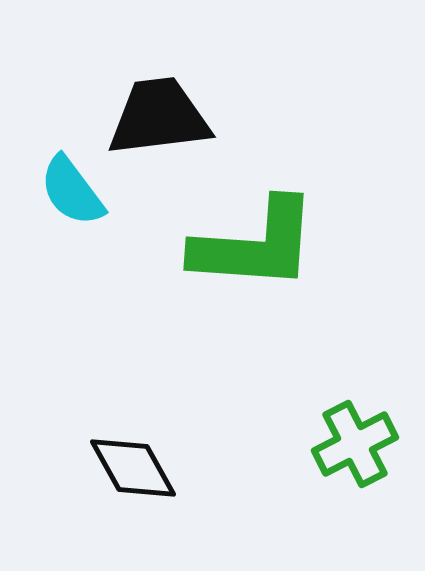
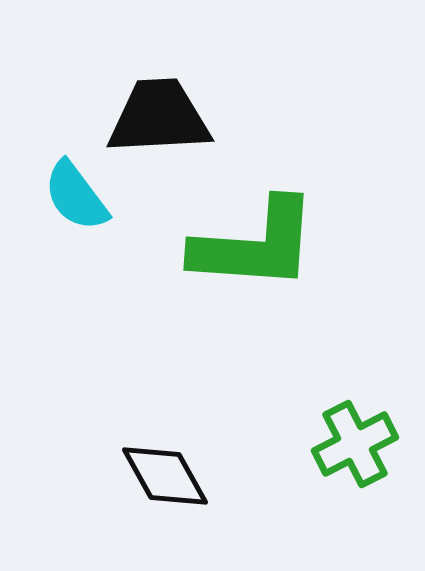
black trapezoid: rotated 4 degrees clockwise
cyan semicircle: moved 4 px right, 5 px down
black diamond: moved 32 px right, 8 px down
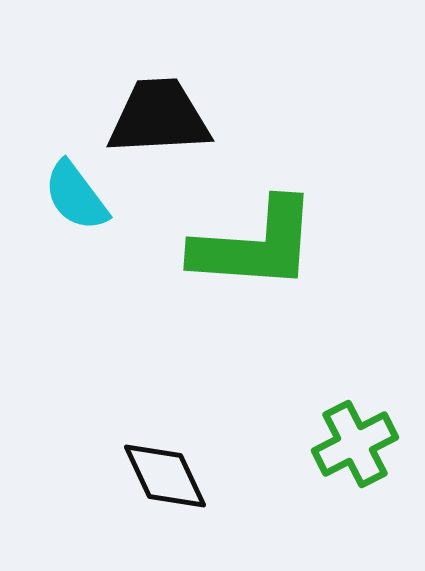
black diamond: rotated 4 degrees clockwise
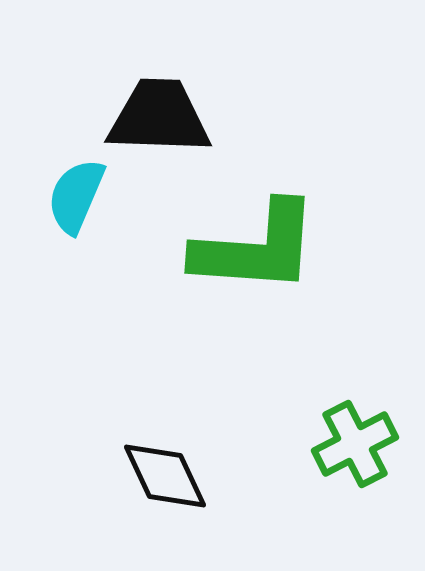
black trapezoid: rotated 5 degrees clockwise
cyan semicircle: rotated 60 degrees clockwise
green L-shape: moved 1 px right, 3 px down
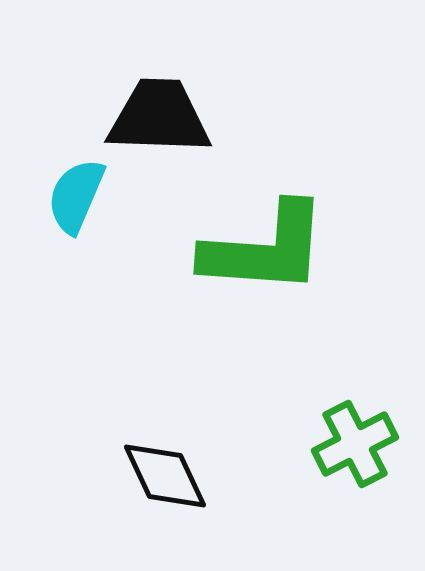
green L-shape: moved 9 px right, 1 px down
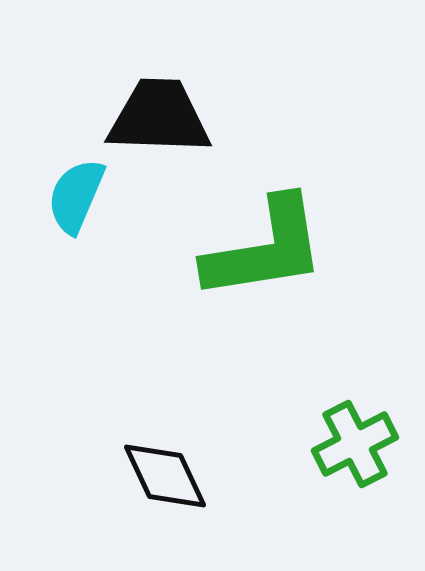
green L-shape: rotated 13 degrees counterclockwise
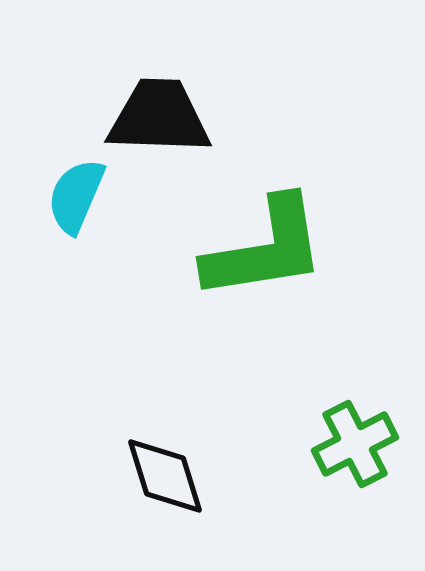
black diamond: rotated 8 degrees clockwise
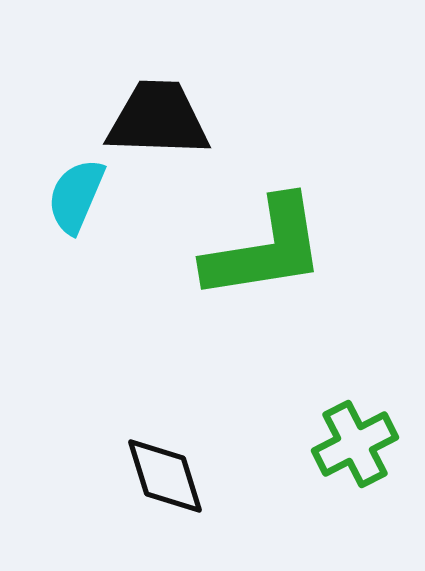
black trapezoid: moved 1 px left, 2 px down
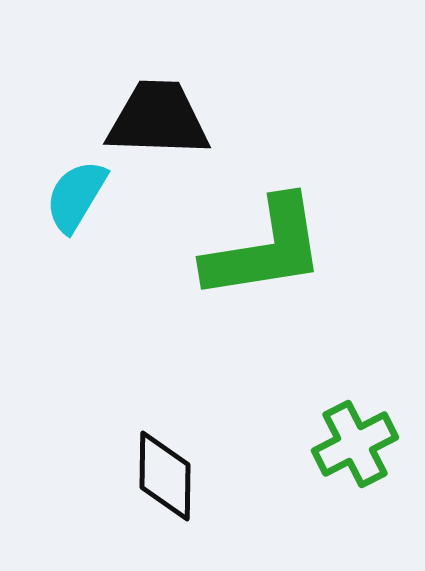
cyan semicircle: rotated 8 degrees clockwise
black diamond: rotated 18 degrees clockwise
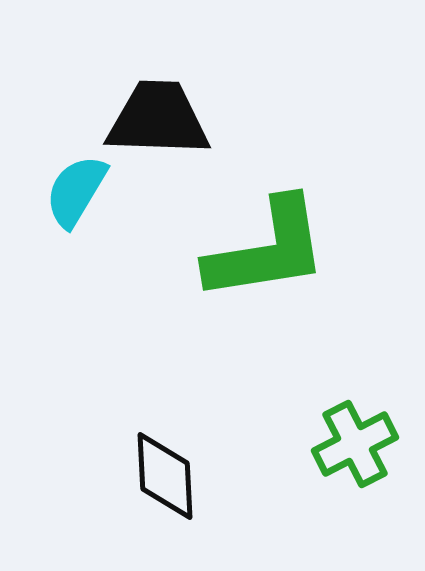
cyan semicircle: moved 5 px up
green L-shape: moved 2 px right, 1 px down
black diamond: rotated 4 degrees counterclockwise
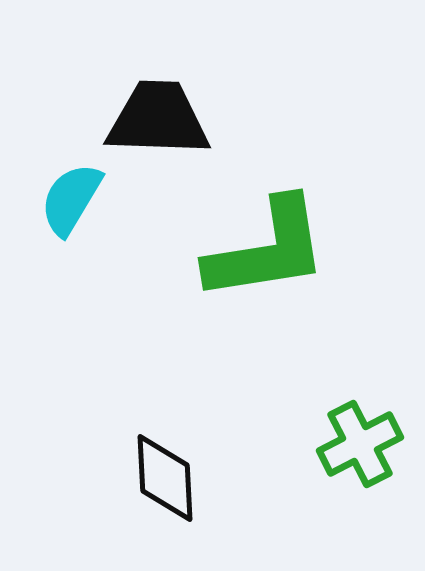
cyan semicircle: moved 5 px left, 8 px down
green cross: moved 5 px right
black diamond: moved 2 px down
